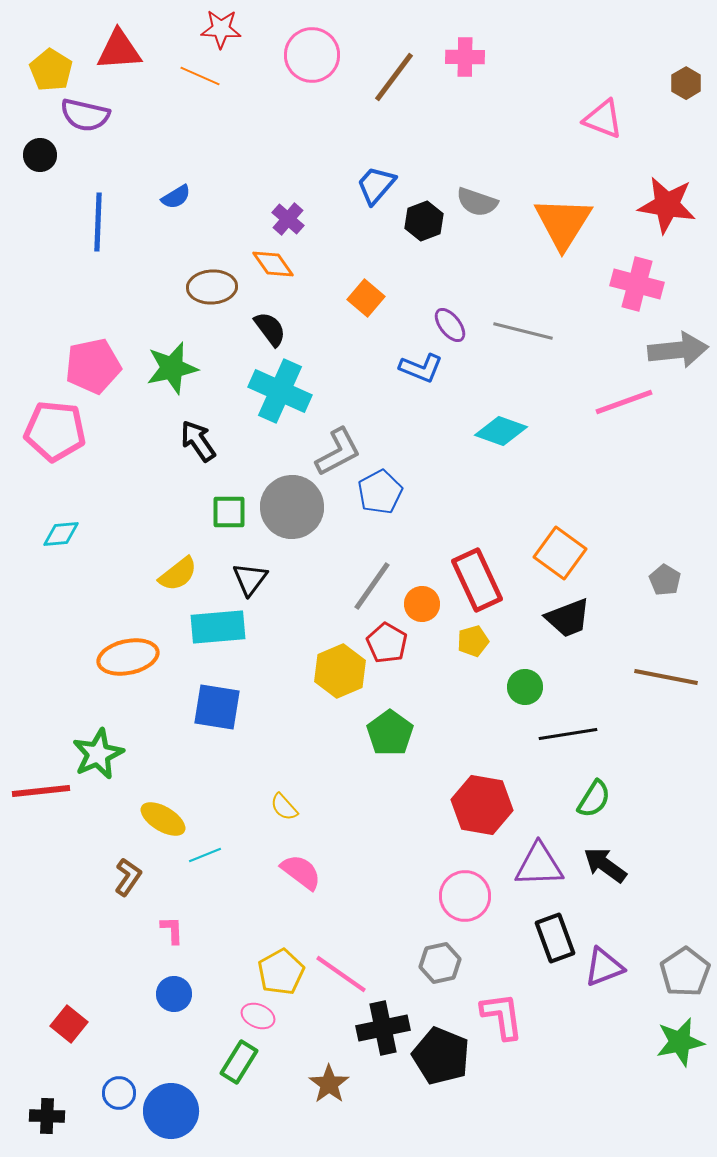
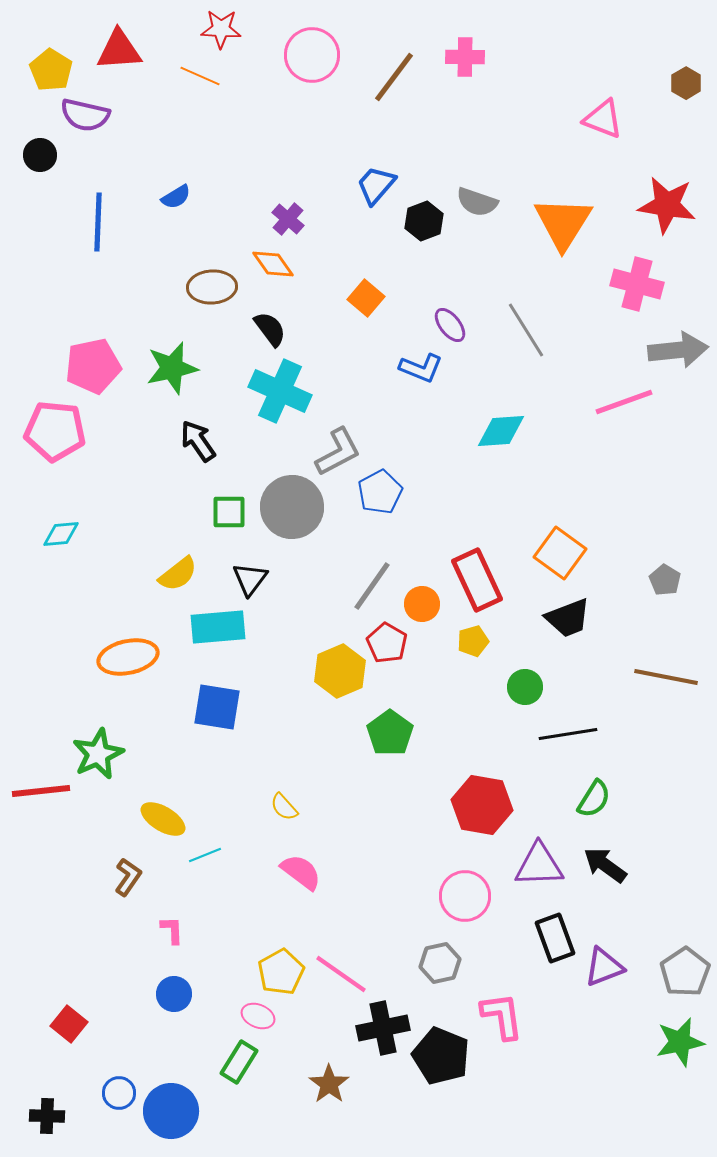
gray line at (523, 331): moved 3 px right, 1 px up; rotated 44 degrees clockwise
cyan diamond at (501, 431): rotated 24 degrees counterclockwise
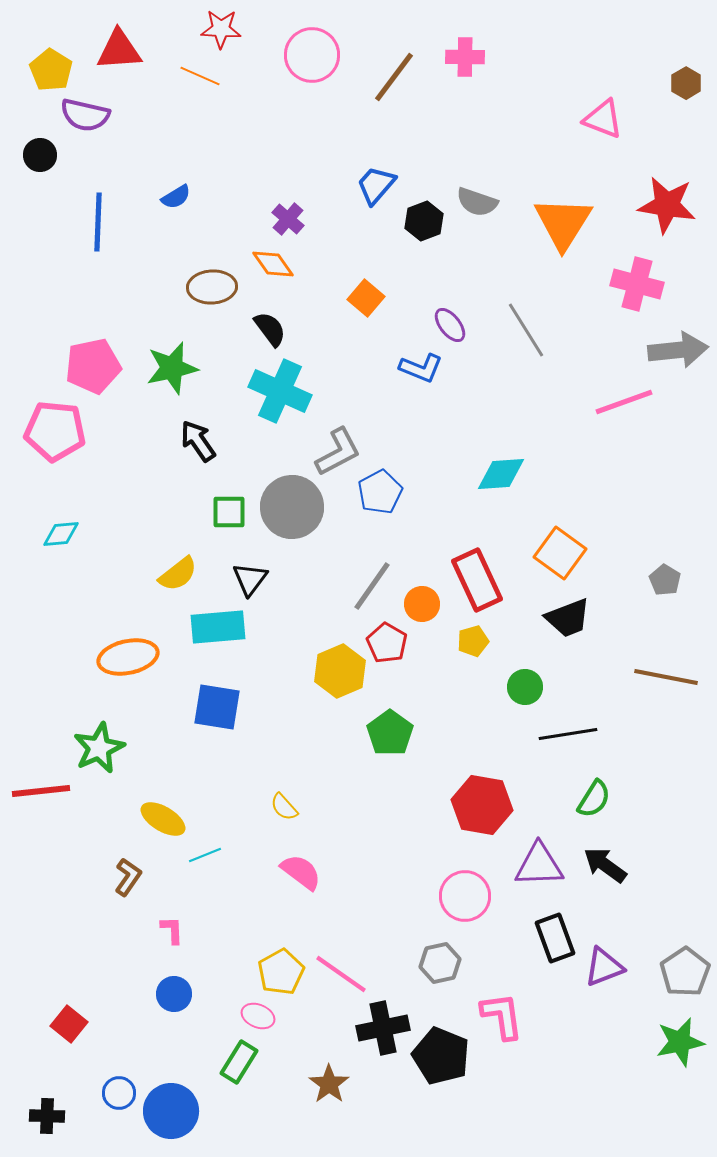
cyan diamond at (501, 431): moved 43 px down
green star at (98, 754): moved 1 px right, 6 px up
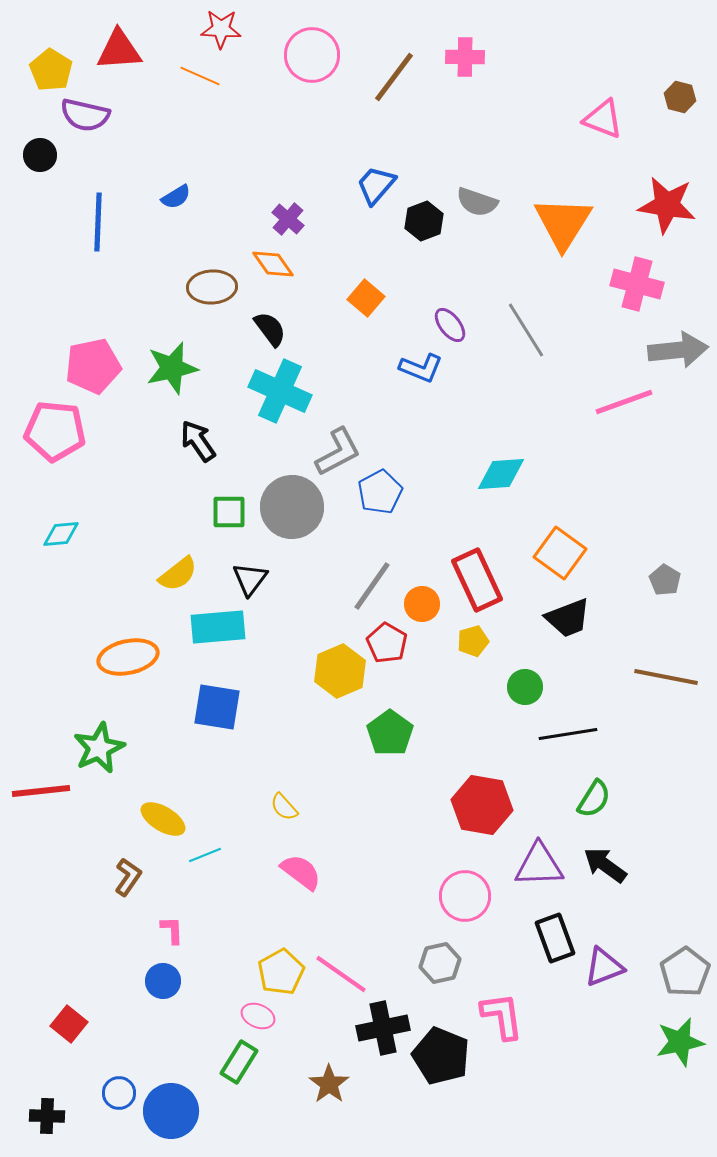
brown hexagon at (686, 83): moved 6 px left, 14 px down; rotated 16 degrees counterclockwise
blue circle at (174, 994): moved 11 px left, 13 px up
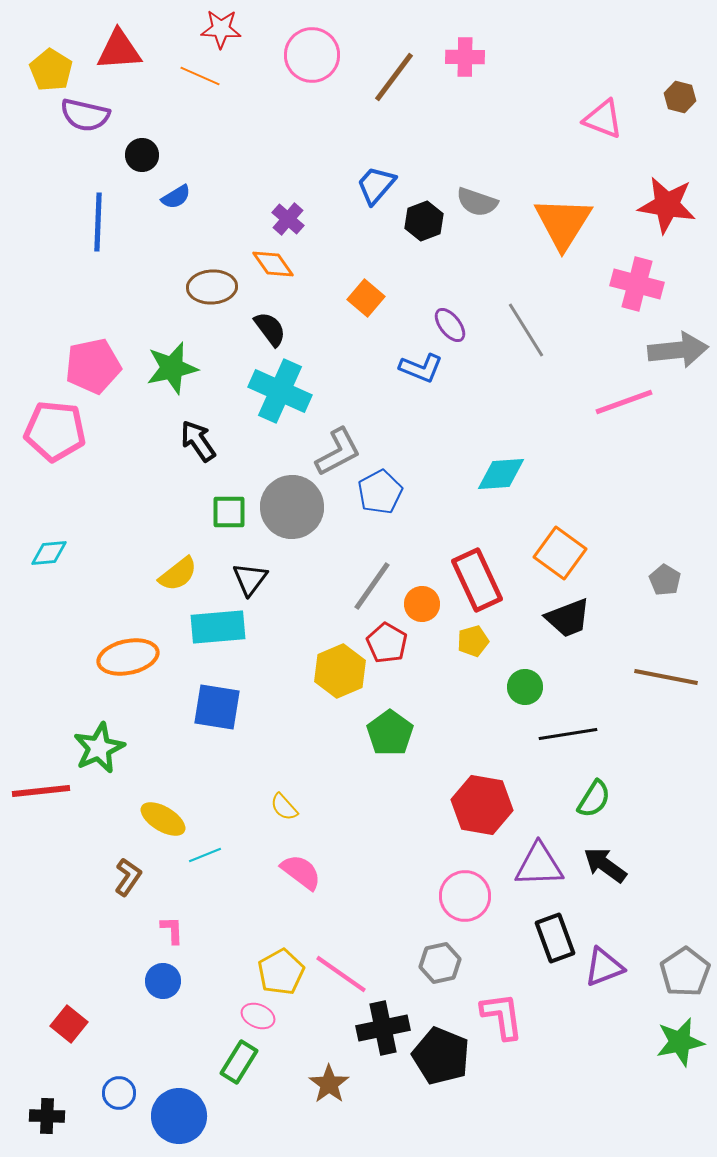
black circle at (40, 155): moved 102 px right
cyan diamond at (61, 534): moved 12 px left, 19 px down
blue circle at (171, 1111): moved 8 px right, 5 px down
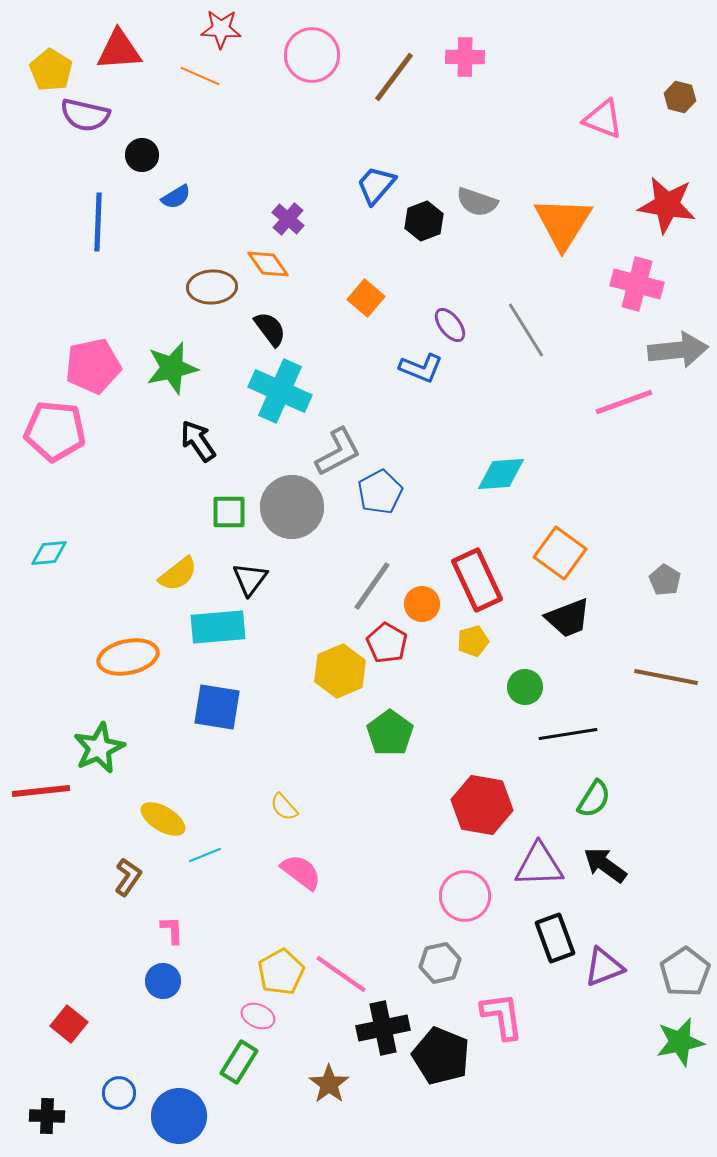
orange diamond at (273, 264): moved 5 px left
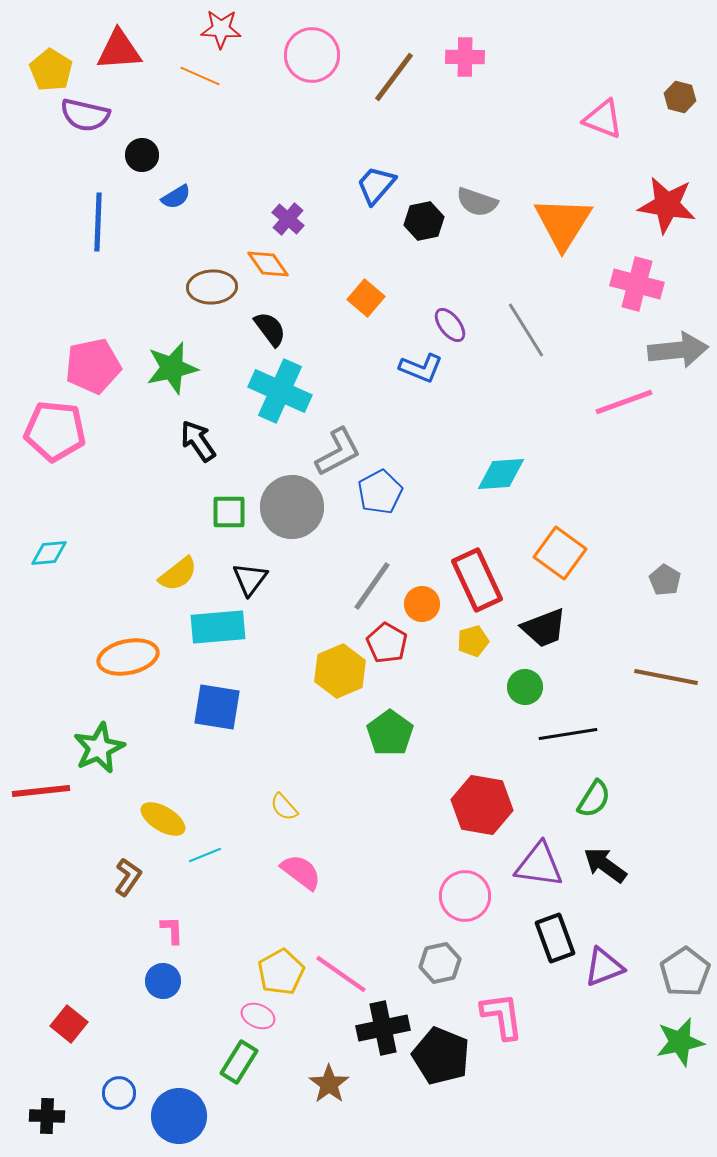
black hexagon at (424, 221): rotated 9 degrees clockwise
black trapezoid at (568, 618): moved 24 px left, 10 px down
purple triangle at (539, 865): rotated 10 degrees clockwise
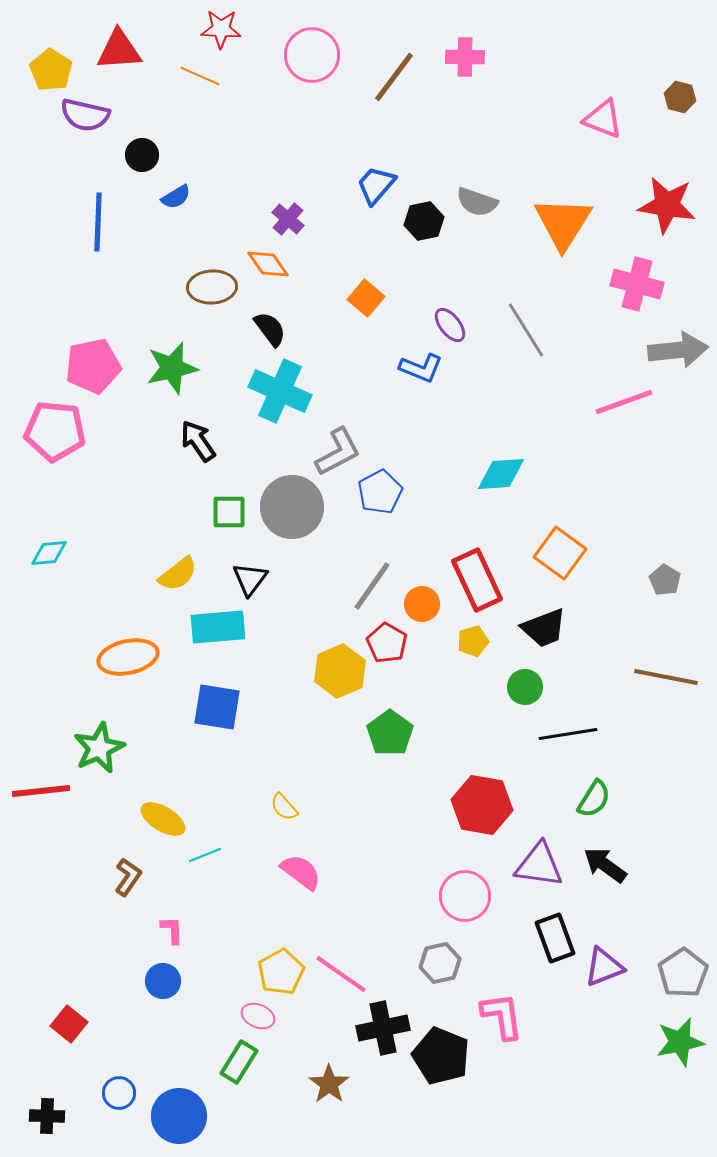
gray pentagon at (685, 972): moved 2 px left, 1 px down
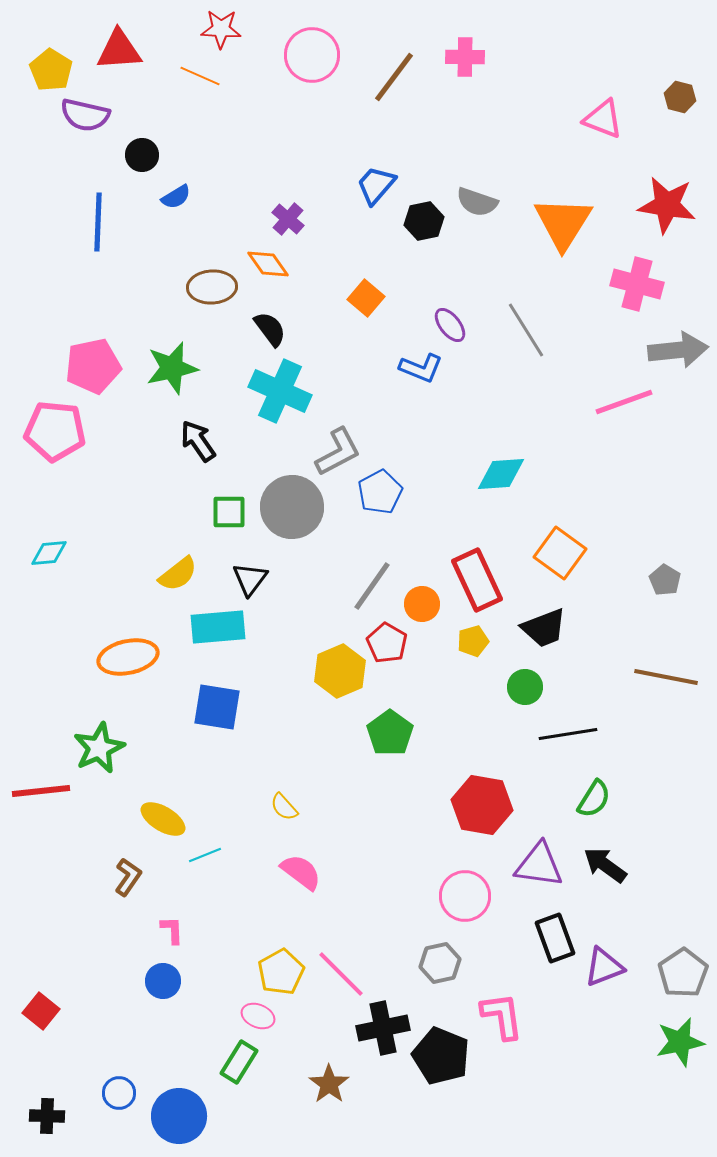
pink line at (341, 974): rotated 10 degrees clockwise
red square at (69, 1024): moved 28 px left, 13 px up
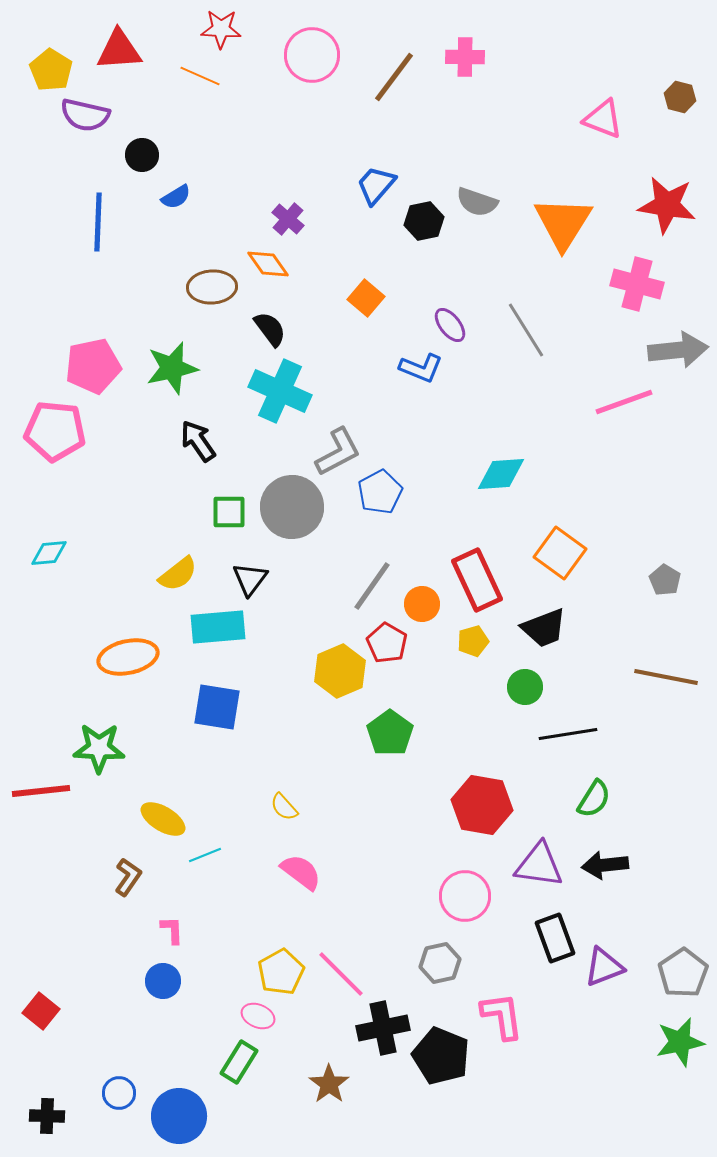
green star at (99, 748): rotated 27 degrees clockwise
black arrow at (605, 865): rotated 42 degrees counterclockwise
